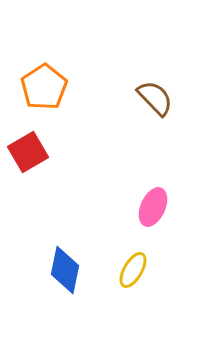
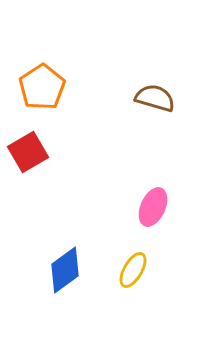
orange pentagon: moved 2 px left
brown semicircle: rotated 30 degrees counterclockwise
blue diamond: rotated 42 degrees clockwise
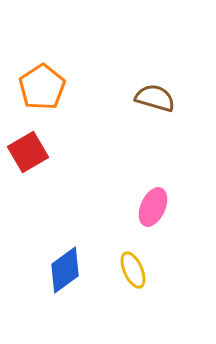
yellow ellipse: rotated 54 degrees counterclockwise
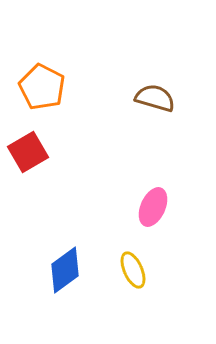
orange pentagon: rotated 12 degrees counterclockwise
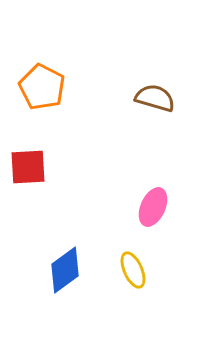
red square: moved 15 px down; rotated 27 degrees clockwise
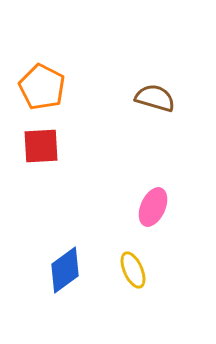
red square: moved 13 px right, 21 px up
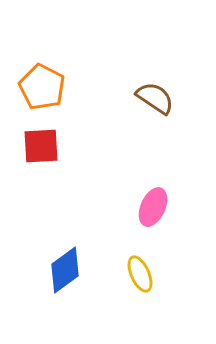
brown semicircle: rotated 18 degrees clockwise
yellow ellipse: moved 7 px right, 4 px down
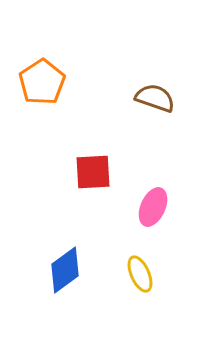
orange pentagon: moved 5 px up; rotated 12 degrees clockwise
brown semicircle: rotated 15 degrees counterclockwise
red square: moved 52 px right, 26 px down
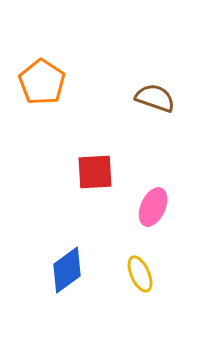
orange pentagon: rotated 6 degrees counterclockwise
red square: moved 2 px right
blue diamond: moved 2 px right
